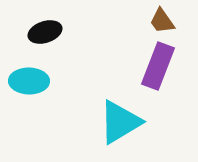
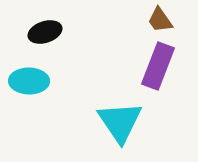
brown trapezoid: moved 2 px left, 1 px up
cyan triangle: rotated 33 degrees counterclockwise
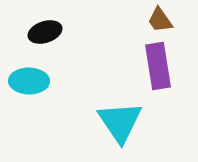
purple rectangle: rotated 30 degrees counterclockwise
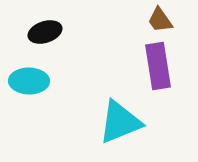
cyan triangle: rotated 42 degrees clockwise
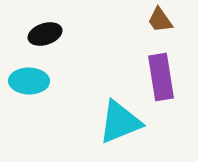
black ellipse: moved 2 px down
purple rectangle: moved 3 px right, 11 px down
